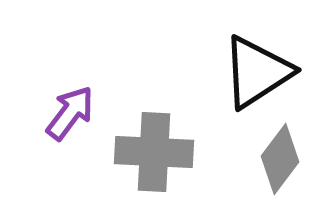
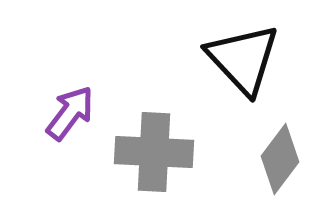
black triangle: moved 14 px left, 13 px up; rotated 40 degrees counterclockwise
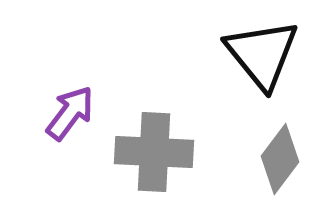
black triangle: moved 19 px right, 5 px up; rotated 4 degrees clockwise
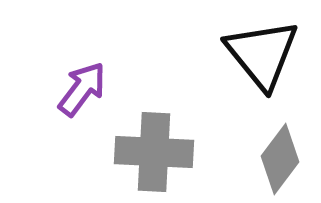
purple arrow: moved 12 px right, 24 px up
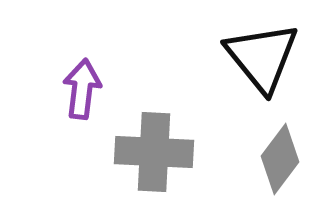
black triangle: moved 3 px down
purple arrow: rotated 30 degrees counterclockwise
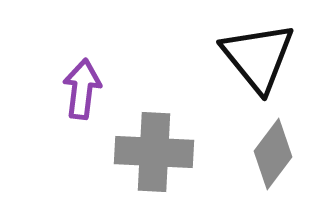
black triangle: moved 4 px left
gray diamond: moved 7 px left, 5 px up
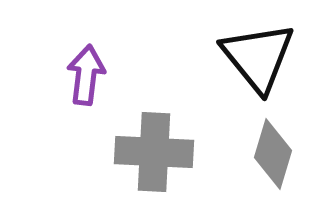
purple arrow: moved 4 px right, 14 px up
gray diamond: rotated 20 degrees counterclockwise
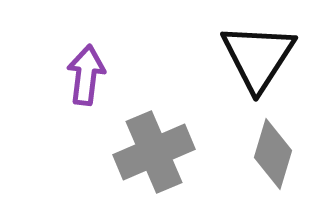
black triangle: rotated 12 degrees clockwise
gray cross: rotated 26 degrees counterclockwise
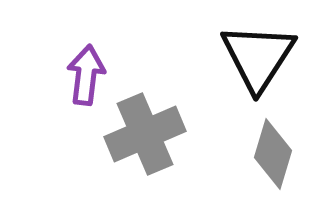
gray cross: moved 9 px left, 18 px up
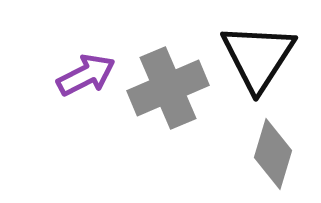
purple arrow: rotated 56 degrees clockwise
gray cross: moved 23 px right, 46 px up
